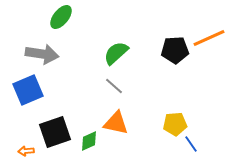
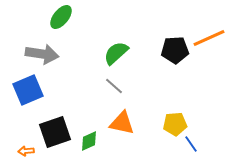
orange triangle: moved 6 px right
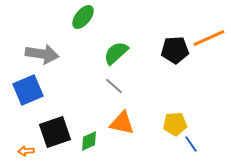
green ellipse: moved 22 px right
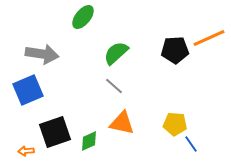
yellow pentagon: rotated 10 degrees clockwise
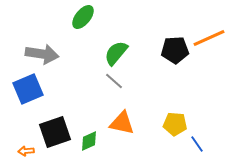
green semicircle: rotated 8 degrees counterclockwise
gray line: moved 5 px up
blue square: moved 1 px up
blue line: moved 6 px right
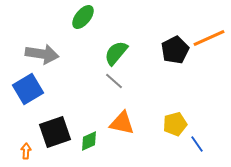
black pentagon: rotated 24 degrees counterclockwise
blue square: rotated 8 degrees counterclockwise
yellow pentagon: rotated 20 degrees counterclockwise
orange arrow: rotated 98 degrees clockwise
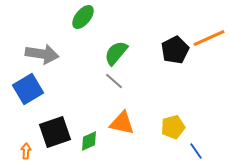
yellow pentagon: moved 2 px left, 3 px down
blue line: moved 1 px left, 7 px down
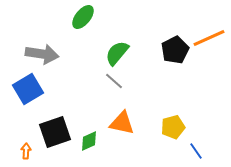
green semicircle: moved 1 px right
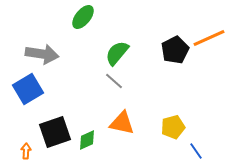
green diamond: moved 2 px left, 1 px up
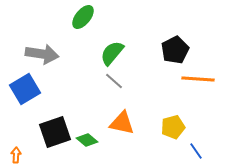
orange line: moved 11 px left, 41 px down; rotated 28 degrees clockwise
green semicircle: moved 5 px left
blue square: moved 3 px left
green diamond: rotated 65 degrees clockwise
orange arrow: moved 10 px left, 4 px down
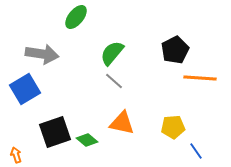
green ellipse: moved 7 px left
orange line: moved 2 px right, 1 px up
yellow pentagon: rotated 10 degrees clockwise
orange arrow: rotated 21 degrees counterclockwise
